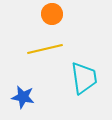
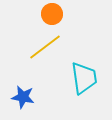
yellow line: moved 2 px up; rotated 24 degrees counterclockwise
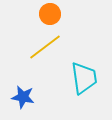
orange circle: moved 2 px left
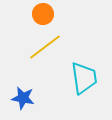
orange circle: moved 7 px left
blue star: moved 1 px down
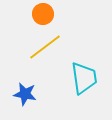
blue star: moved 2 px right, 4 px up
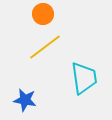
blue star: moved 6 px down
